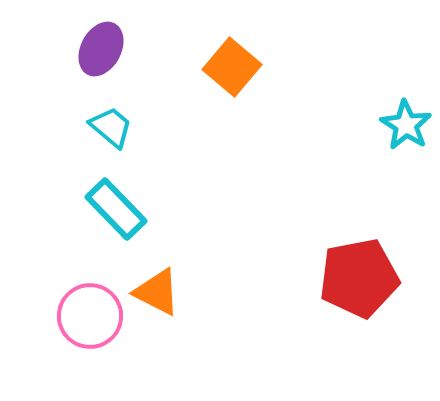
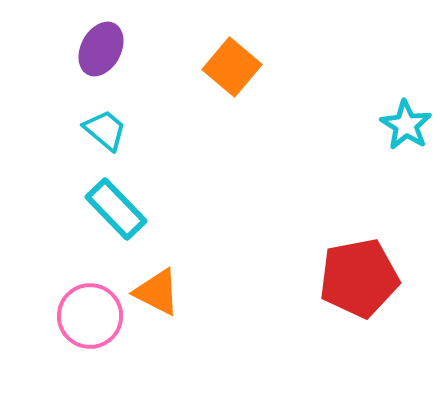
cyan trapezoid: moved 6 px left, 3 px down
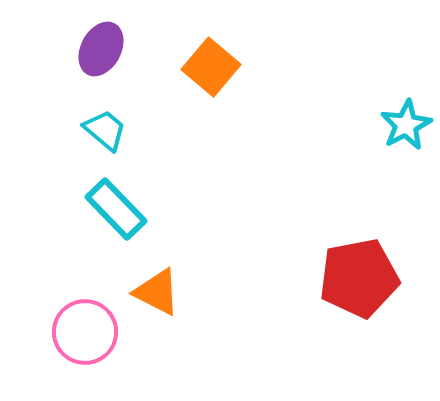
orange square: moved 21 px left
cyan star: rotated 12 degrees clockwise
pink circle: moved 5 px left, 16 px down
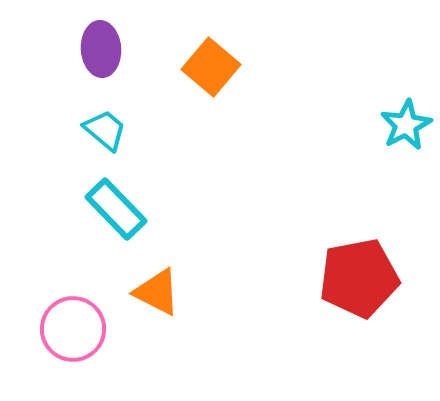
purple ellipse: rotated 32 degrees counterclockwise
pink circle: moved 12 px left, 3 px up
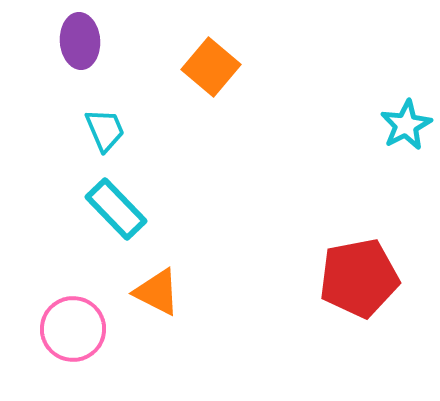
purple ellipse: moved 21 px left, 8 px up
cyan trapezoid: rotated 27 degrees clockwise
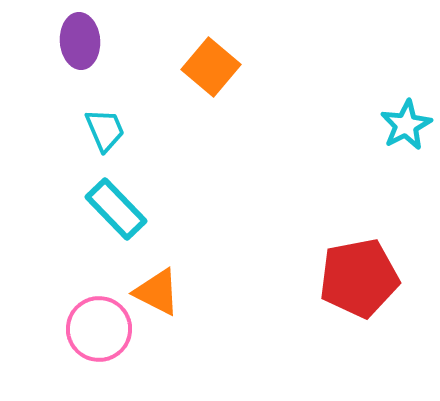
pink circle: moved 26 px right
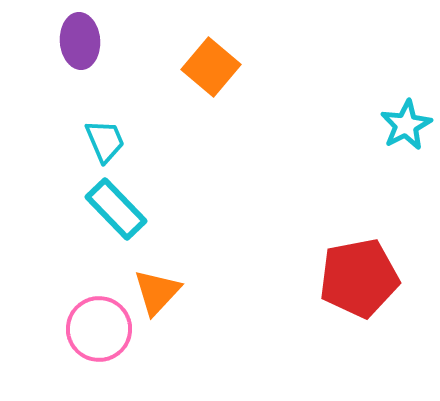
cyan trapezoid: moved 11 px down
orange triangle: rotated 46 degrees clockwise
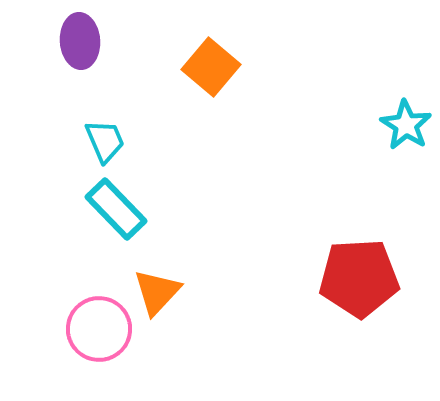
cyan star: rotated 12 degrees counterclockwise
red pentagon: rotated 8 degrees clockwise
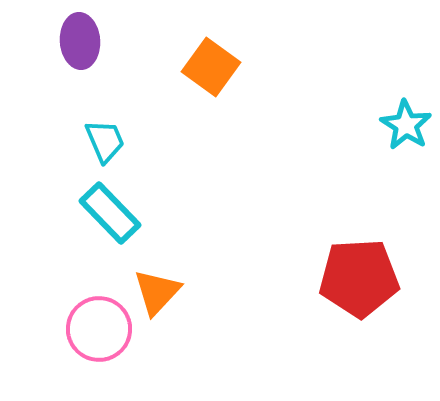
orange square: rotated 4 degrees counterclockwise
cyan rectangle: moved 6 px left, 4 px down
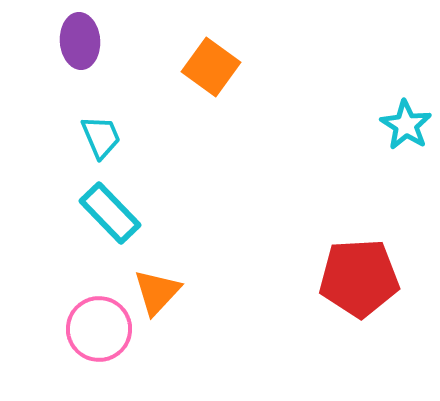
cyan trapezoid: moved 4 px left, 4 px up
